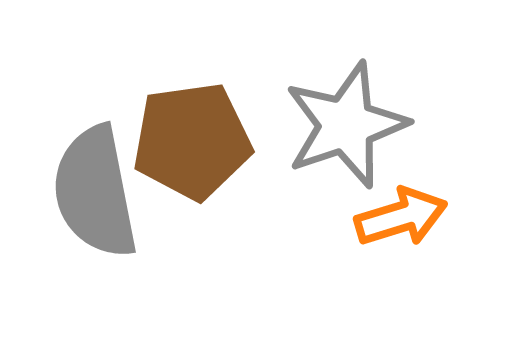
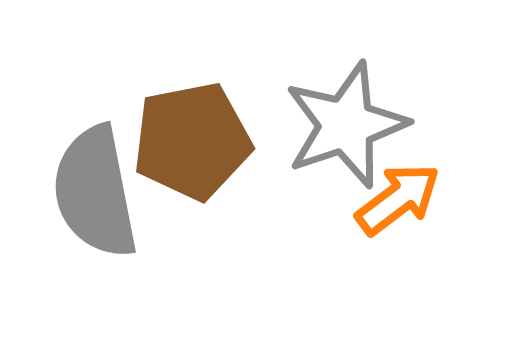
brown pentagon: rotated 3 degrees counterclockwise
orange arrow: moved 3 px left, 18 px up; rotated 20 degrees counterclockwise
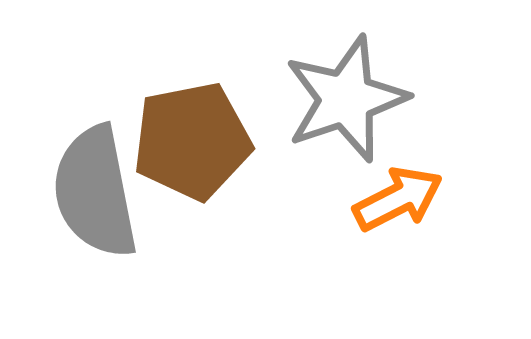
gray star: moved 26 px up
orange arrow: rotated 10 degrees clockwise
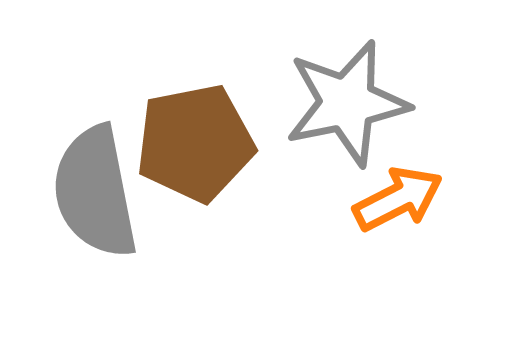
gray star: moved 1 px right, 4 px down; rotated 7 degrees clockwise
brown pentagon: moved 3 px right, 2 px down
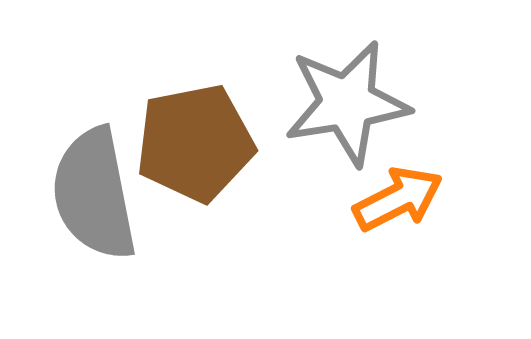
gray star: rotated 3 degrees clockwise
gray semicircle: moved 1 px left, 2 px down
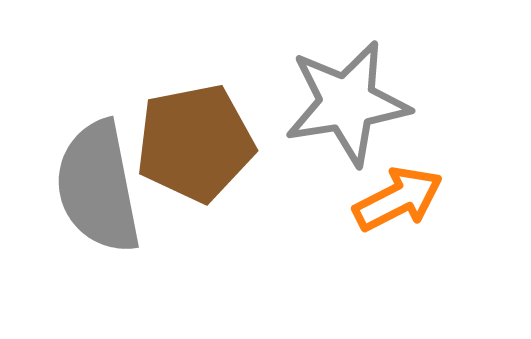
gray semicircle: moved 4 px right, 7 px up
